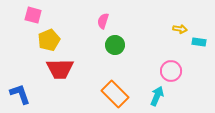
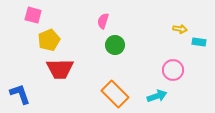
pink circle: moved 2 px right, 1 px up
cyan arrow: rotated 48 degrees clockwise
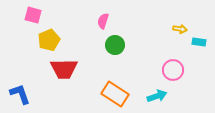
red trapezoid: moved 4 px right
orange rectangle: rotated 12 degrees counterclockwise
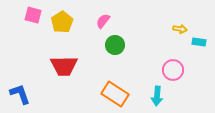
pink semicircle: rotated 21 degrees clockwise
yellow pentagon: moved 13 px right, 18 px up; rotated 10 degrees counterclockwise
red trapezoid: moved 3 px up
cyan arrow: rotated 114 degrees clockwise
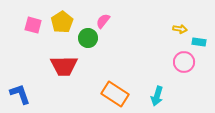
pink square: moved 10 px down
green circle: moved 27 px left, 7 px up
pink circle: moved 11 px right, 8 px up
cyan arrow: rotated 12 degrees clockwise
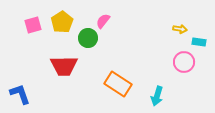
pink square: rotated 30 degrees counterclockwise
orange rectangle: moved 3 px right, 10 px up
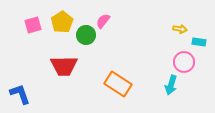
green circle: moved 2 px left, 3 px up
cyan arrow: moved 14 px right, 11 px up
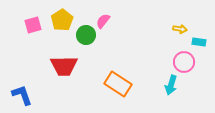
yellow pentagon: moved 2 px up
blue L-shape: moved 2 px right, 1 px down
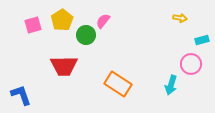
yellow arrow: moved 11 px up
cyan rectangle: moved 3 px right, 2 px up; rotated 24 degrees counterclockwise
pink circle: moved 7 px right, 2 px down
blue L-shape: moved 1 px left
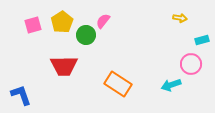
yellow pentagon: moved 2 px down
cyan arrow: rotated 54 degrees clockwise
